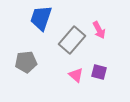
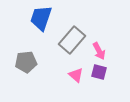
pink arrow: moved 21 px down
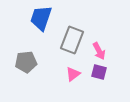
gray rectangle: rotated 20 degrees counterclockwise
pink triangle: moved 3 px left, 1 px up; rotated 42 degrees clockwise
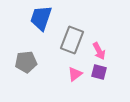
pink triangle: moved 2 px right
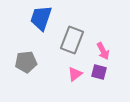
pink arrow: moved 4 px right
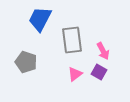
blue trapezoid: moved 1 px left, 1 px down; rotated 8 degrees clockwise
gray rectangle: rotated 28 degrees counterclockwise
gray pentagon: rotated 25 degrees clockwise
purple square: rotated 14 degrees clockwise
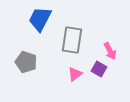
gray rectangle: rotated 16 degrees clockwise
pink arrow: moved 7 px right
purple square: moved 3 px up
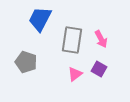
pink arrow: moved 9 px left, 12 px up
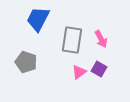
blue trapezoid: moved 2 px left
pink triangle: moved 4 px right, 2 px up
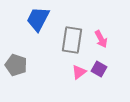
gray pentagon: moved 10 px left, 3 px down
